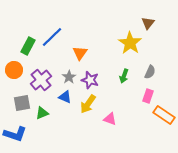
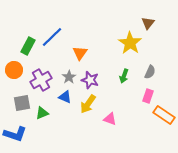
purple cross: rotated 10 degrees clockwise
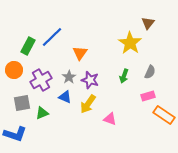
pink rectangle: rotated 56 degrees clockwise
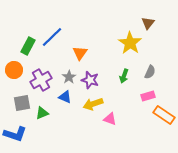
yellow arrow: moved 5 px right; rotated 36 degrees clockwise
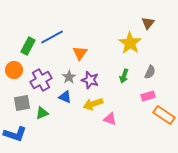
blue line: rotated 15 degrees clockwise
